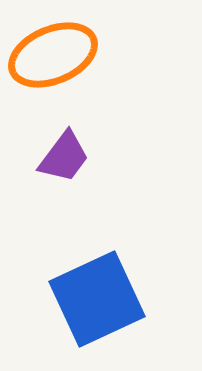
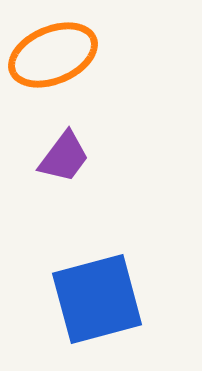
blue square: rotated 10 degrees clockwise
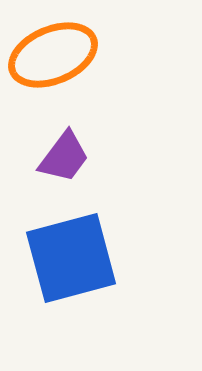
blue square: moved 26 px left, 41 px up
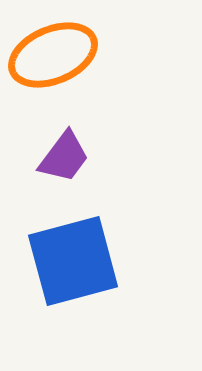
blue square: moved 2 px right, 3 px down
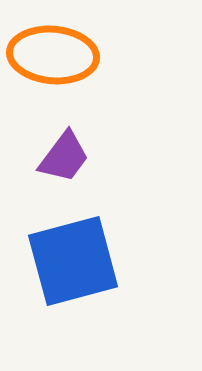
orange ellipse: rotated 28 degrees clockwise
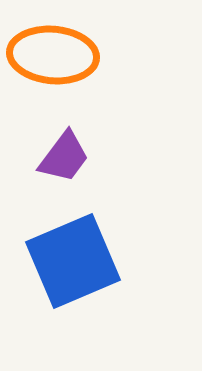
blue square: rotated 8 degrees counterclockwise
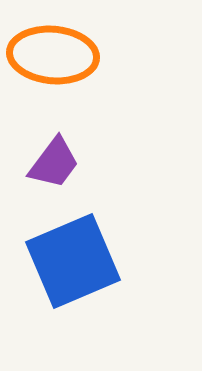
purple trapezoid: moved 10 px left, 6 px down
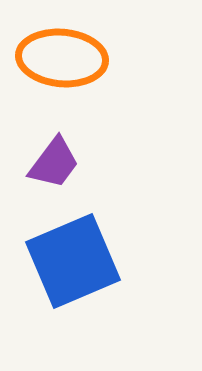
orange ellipse: moved 9 px right, 3 px down
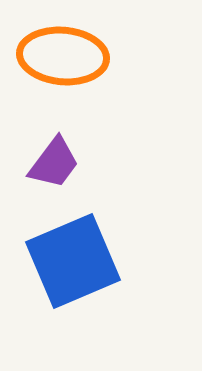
orange ellipse: moved 1 px right, 2 px up
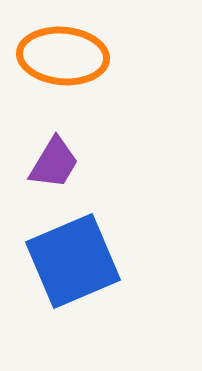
purple trapezoid: rotated 6 degrees counterclockwise
